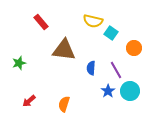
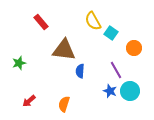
yellow semicircle: rotated 48 degrees clockwise
blue semicircle: moved 11 px left, 3 px down
blue star: moved 2 px right; rotated 16 degrees counterclockwise
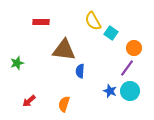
red rectangle: rotated 49 degrees counterclockwise
green star: moved 2 px left
purple line: moved 11 px right, 2 px up; rotated 66 degrees clockwise
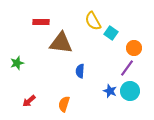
brown triangle: moved 3 px left, 7 px up
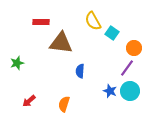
cyan square: moved 1 px right
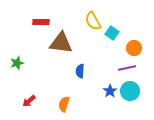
purple line: rotated 42 degrees clockwise
blue star: rotated 16 degrees clockwise
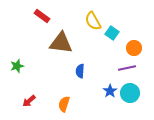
red rectangle: moved 1 px right, 6 px up; rotated 35 degrees clockwise
green star: moved 3 px down
cyan circle: moved 2 px down
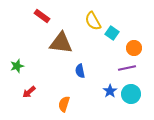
blue semicircle: rotated 16 degrees counterclockwise
cyan circle: moved 1 px right, 1 px down
red arrow: moved 9 px up
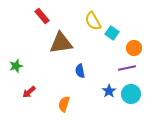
red rectangle: rotated 14 degrees clockwise
brown triangle: rotated 15 degrees counterclockwise
green star: moved 1 px left
blue star: moved 1 px left
